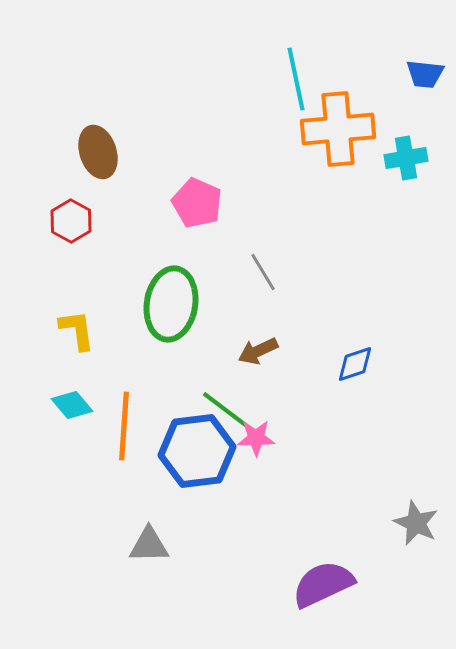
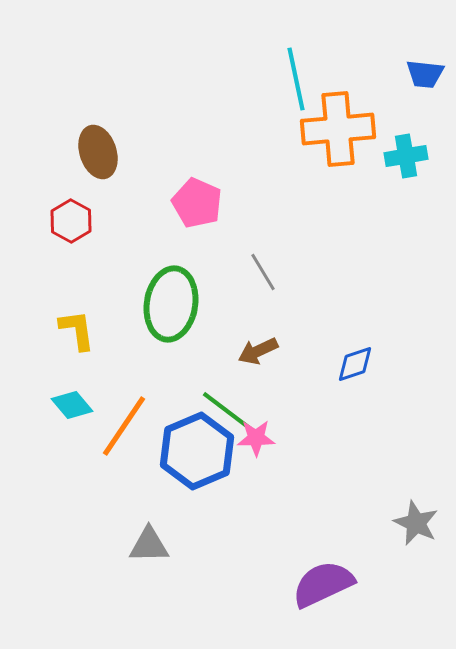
cyan cross: moved 2 px up
orange line: rotated 30 degrees clockwise
blue hexagon: rotated 16 degrees counterclockwise
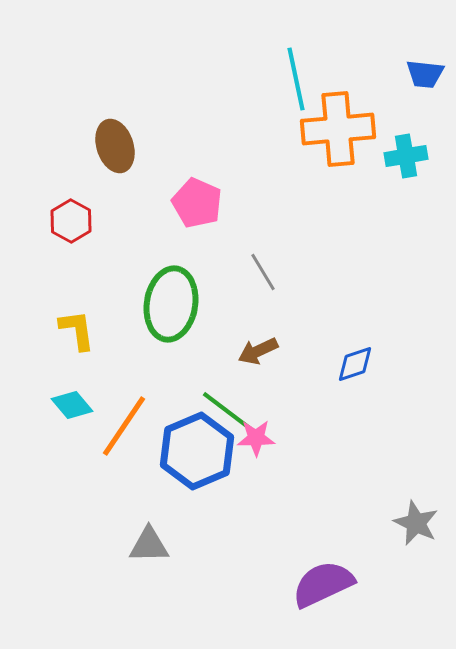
brown ellipse: moved 17 px right, 6 px up
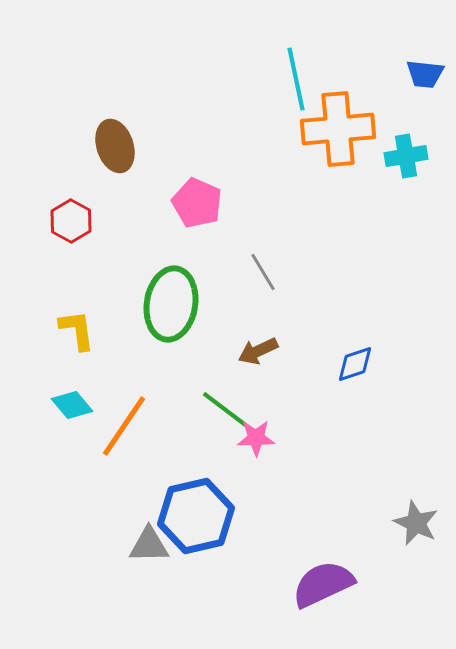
blue hexagon: moved 1 px left, 65 px down; rotated 10 degrees clockwise
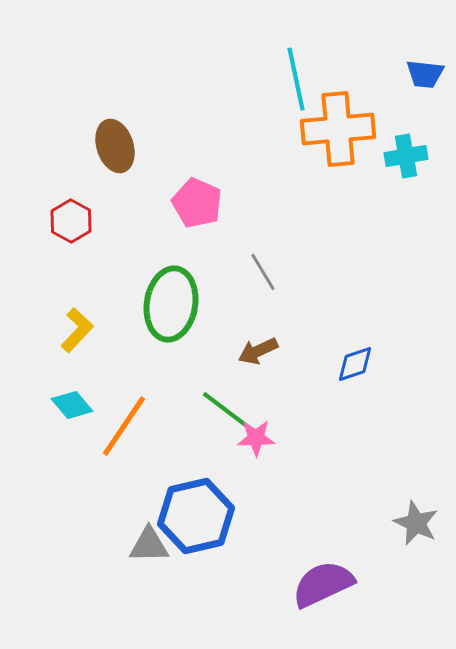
yellow L-shape: rotated 51 degrees clockwise
